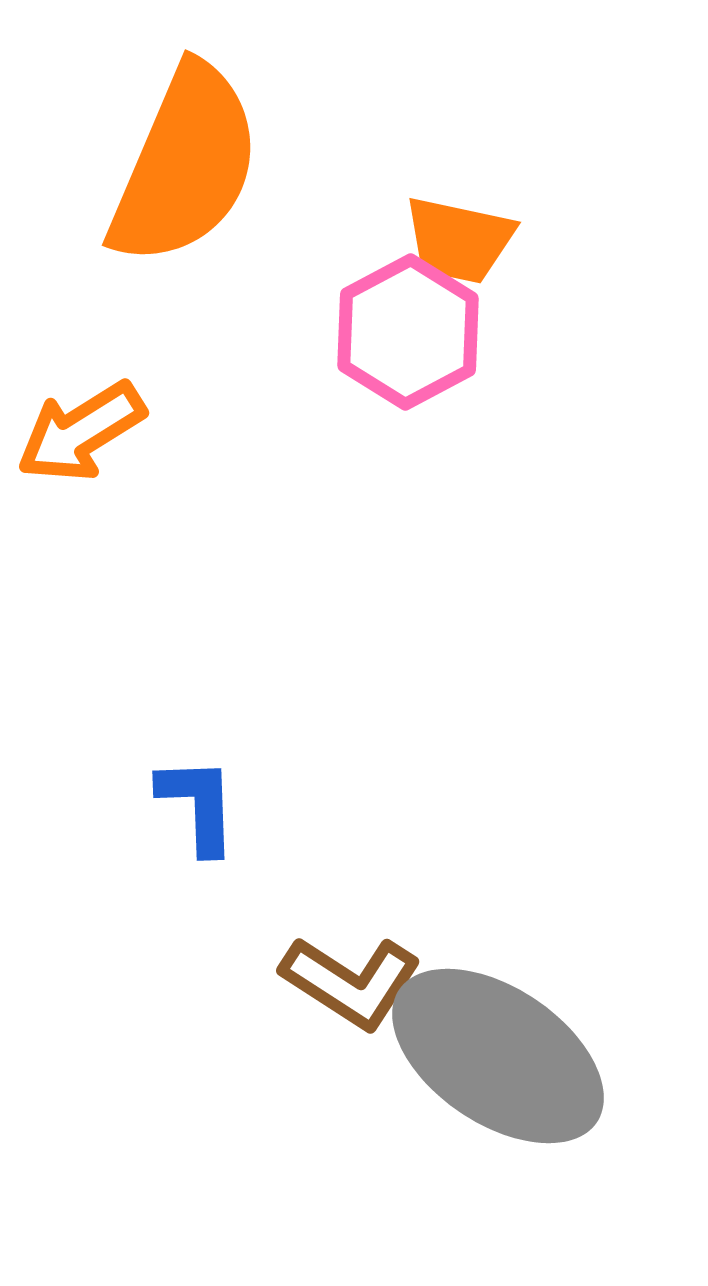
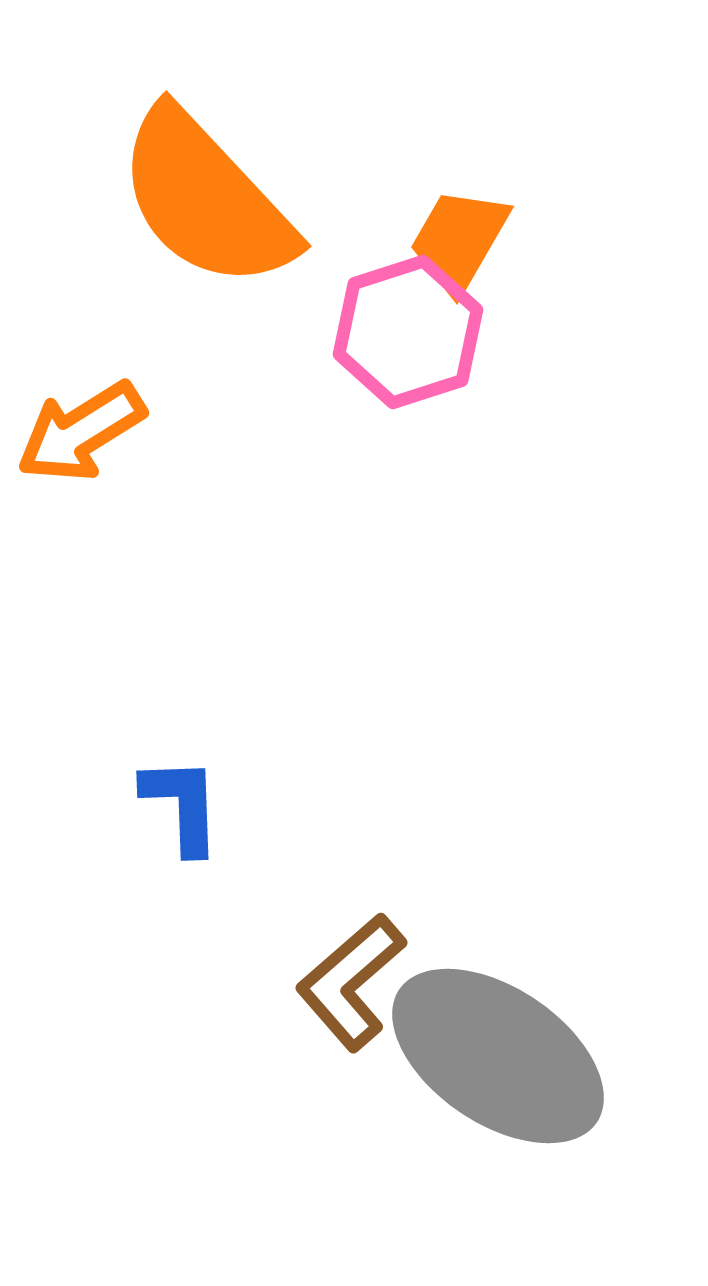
orange semicircle: moved 21 px right, 34 px down; rotated 114 degrees clockwise
orange trapezoid: rotated 108 degrees clockwise
pink hexagon: rotated 10 degrees clockwise
blue L-shape: moved 16 px left
brown L-shape: rotated 106 degrees clockwise
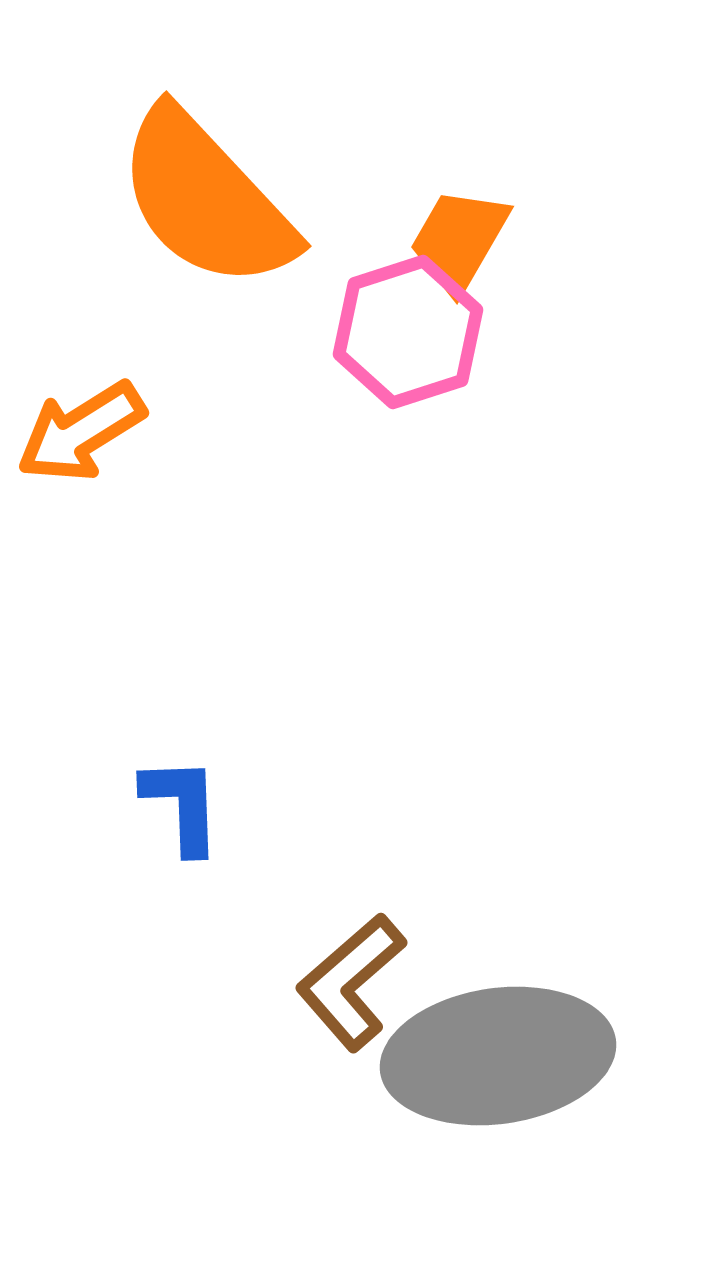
gray ellipse: rotated 42 degrees counterclockwise
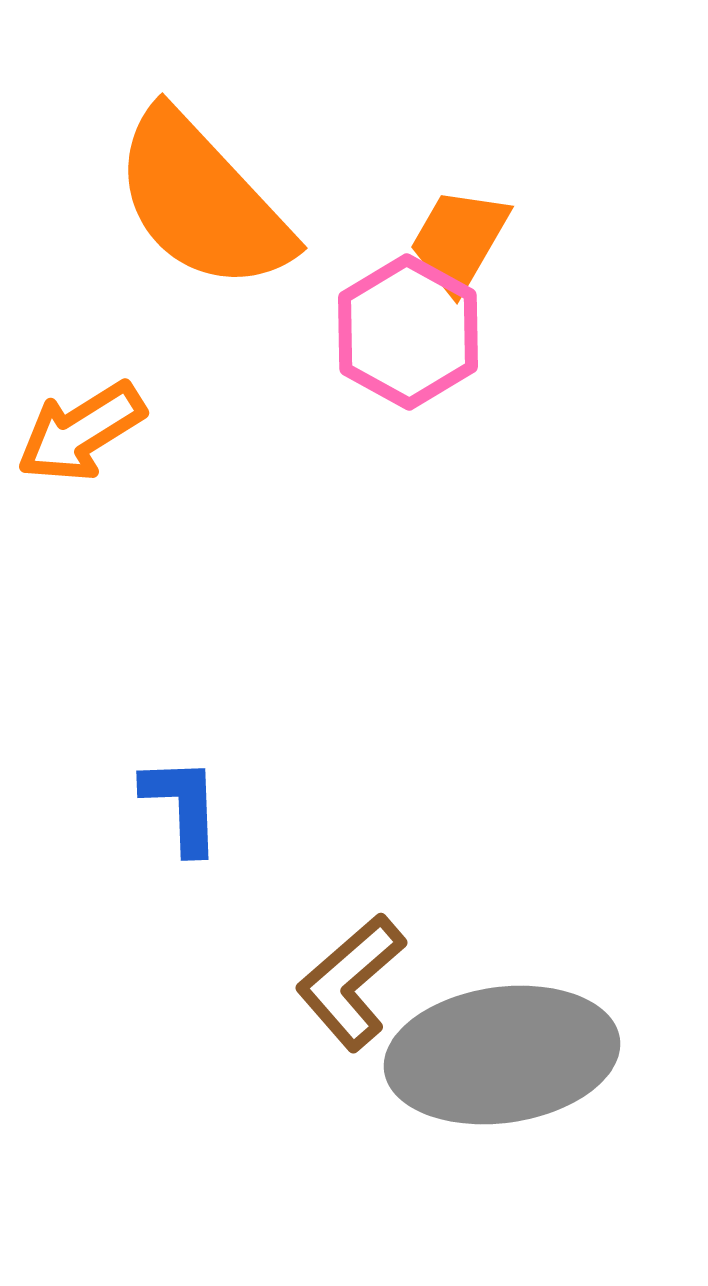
orange semicircle: moved 4 px left, 2 px down
pink hexagon: rotated 13 degrees counterclockwise
gray ellipse: moved 4 px right, 1 px up
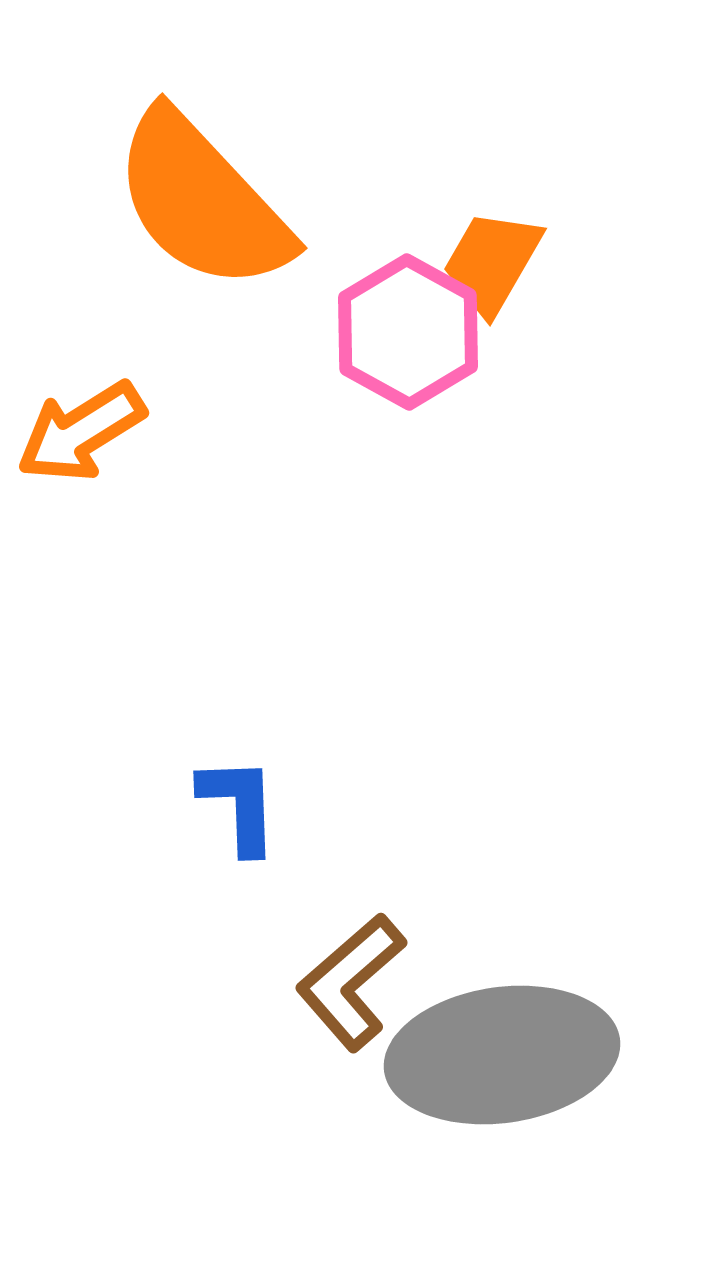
orange trapezoid: moved 33 px right, 22 px down
blue L-shape: moved 57 px right
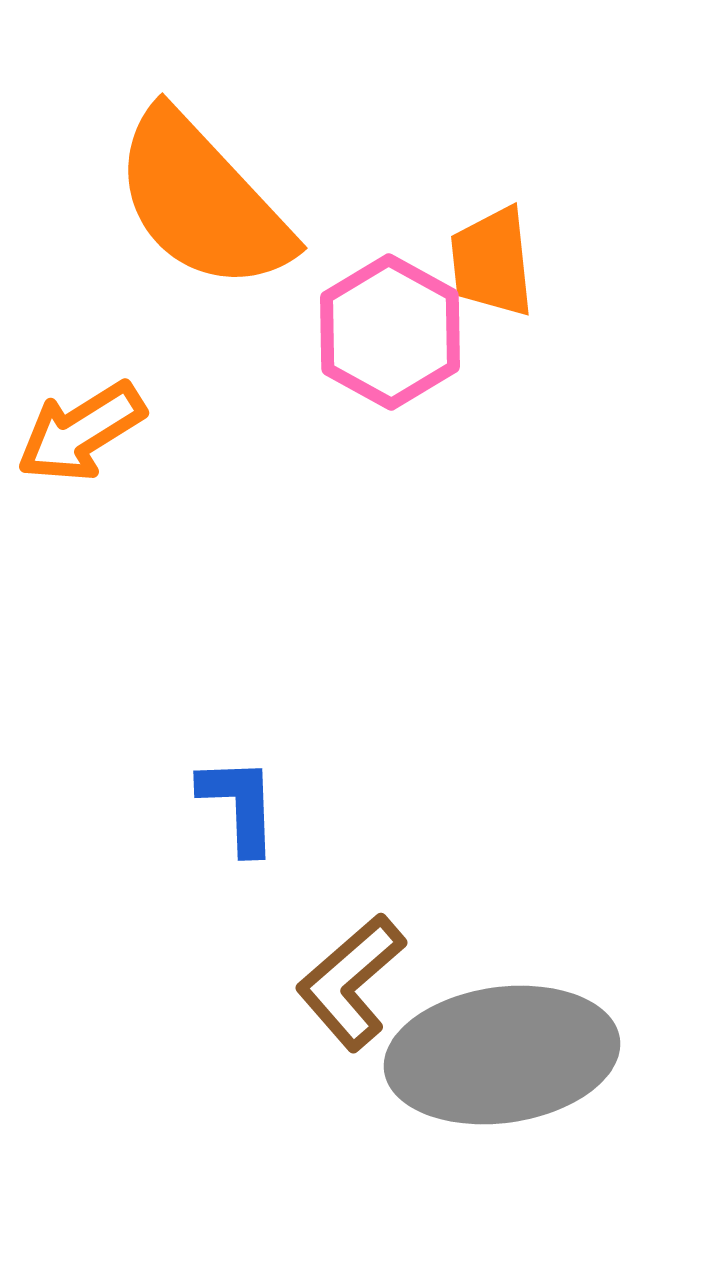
orange trapezoid: rotated 36 degrees counterclockwise
pink hexagon: moved 18 px left
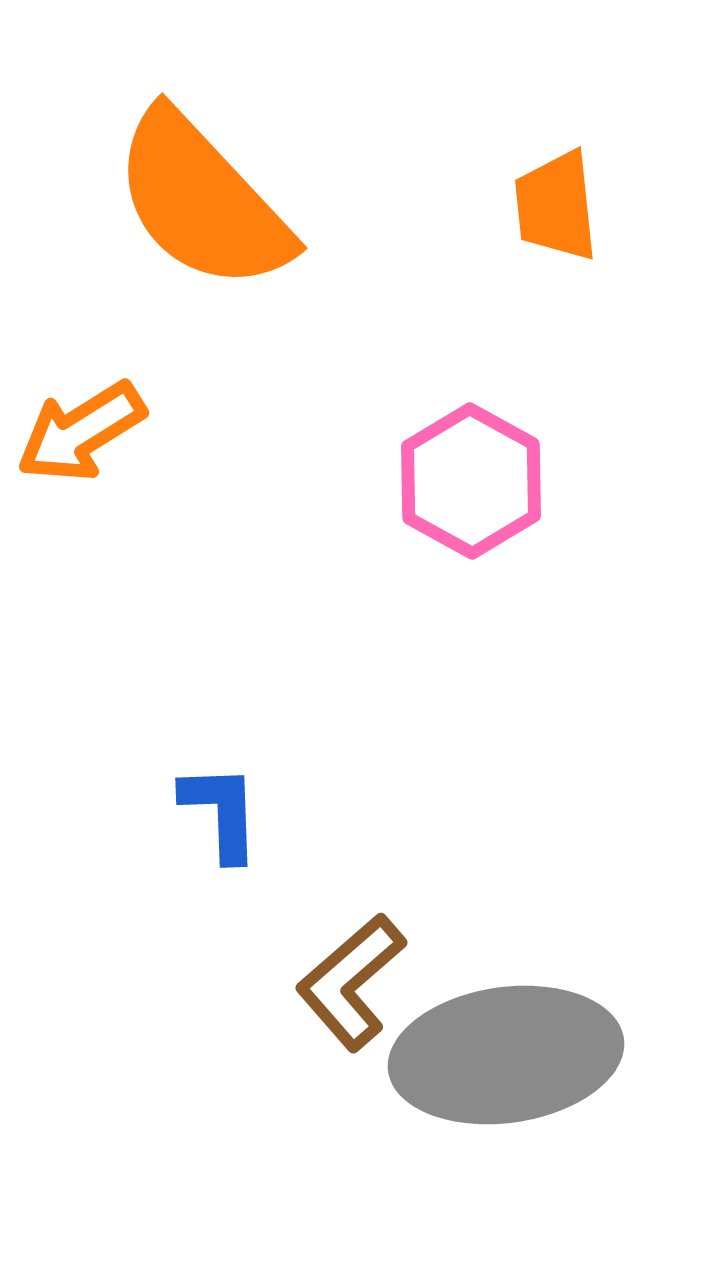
orange trapezoid: moved 64 px right, 56 px up
pink hexagon: moved 81 px right, 149 px down
blue L-shape: moved 18 px left, 7 px down
gray ellipse: moved 4 px right
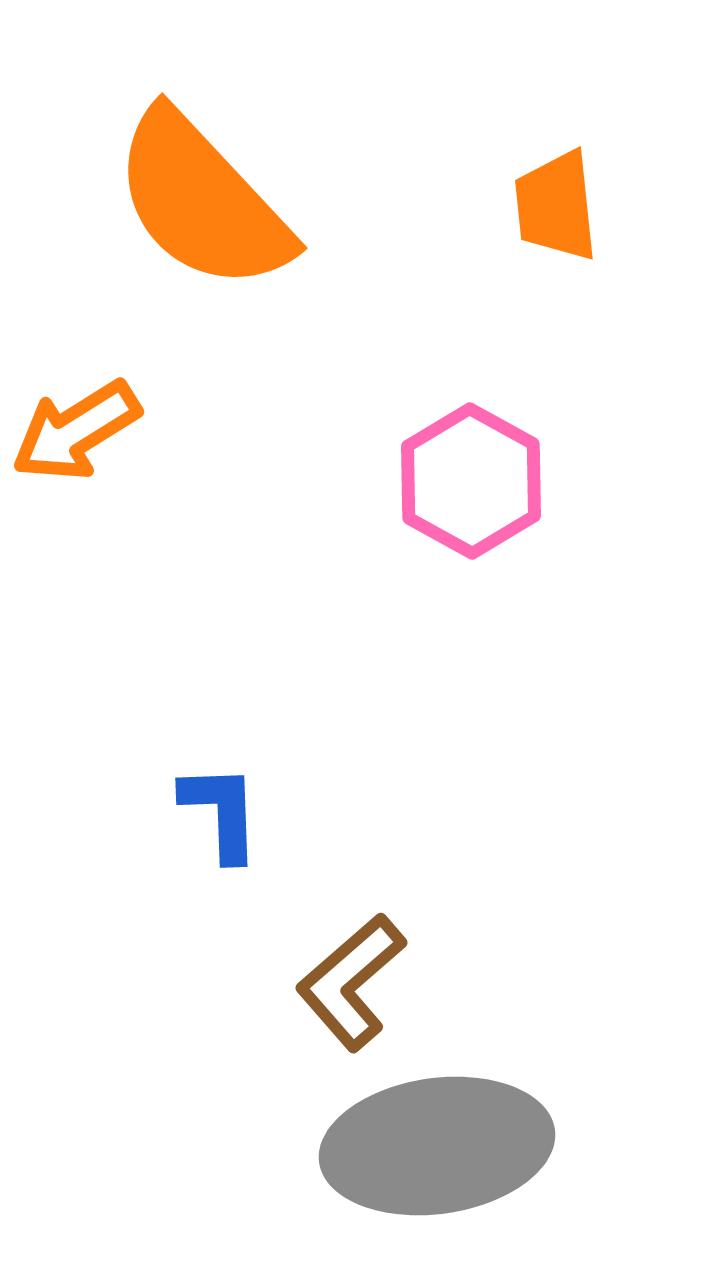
orange arrow: moved 5 px left, 1 px up
gray ellipse: moved 69 px left, 91 px down
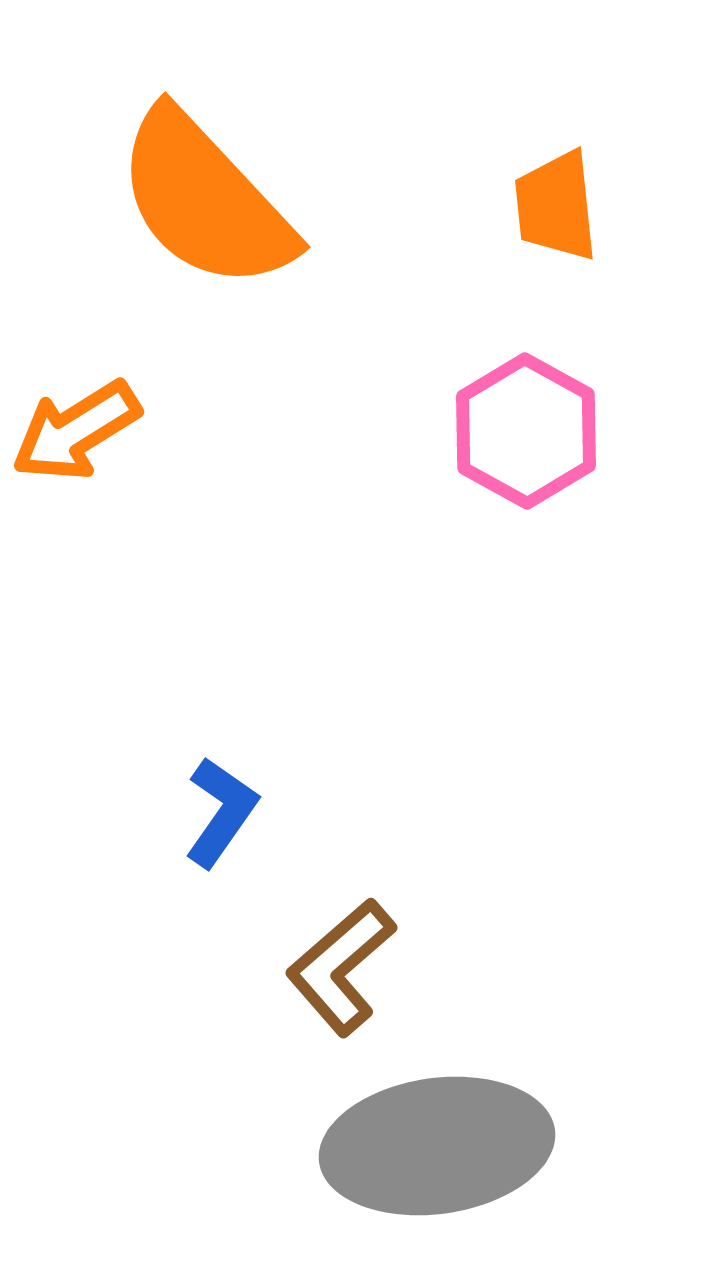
orange semicircle: moved 3 px right, 1 px up
pink hexagon: moved 55 px right, 50 px up
blue L-shape: rotated 37 degrees clockwise
brown L-shape: moved 10 px left, 15 px up
